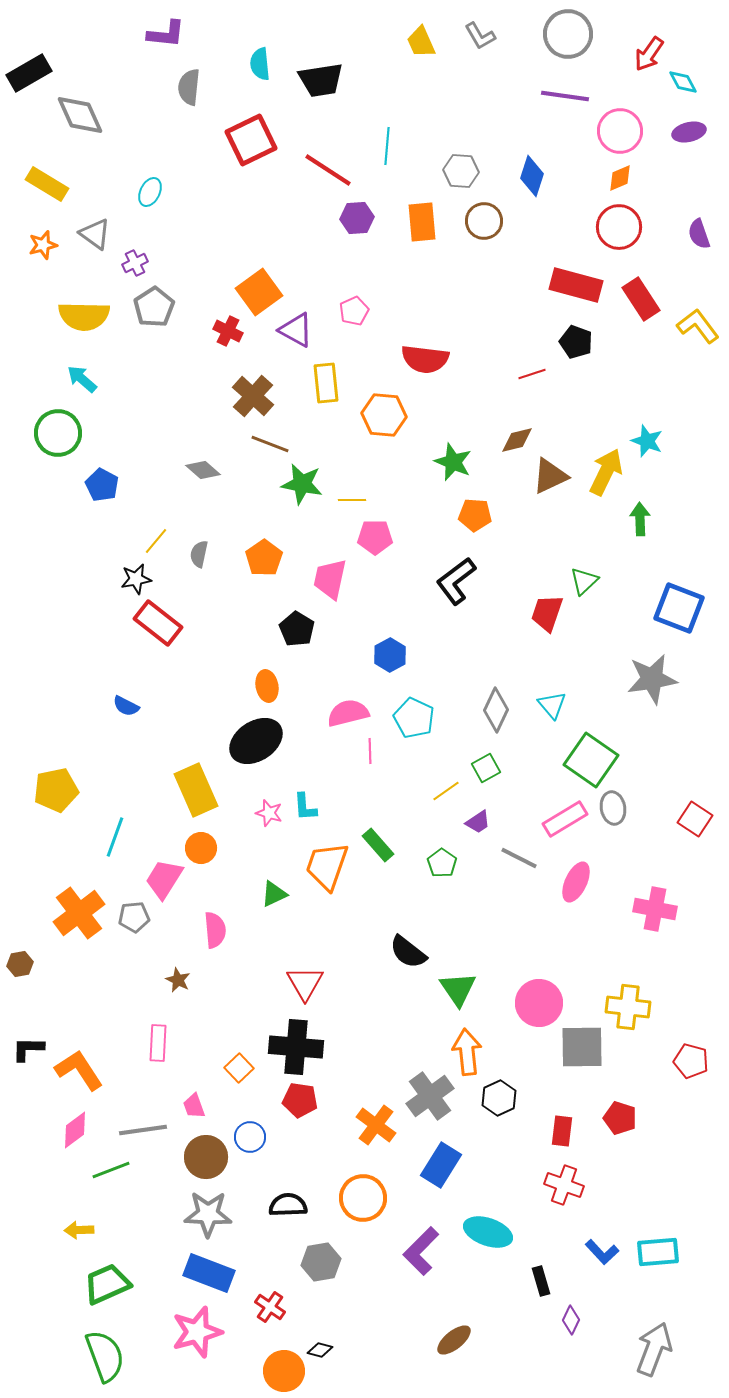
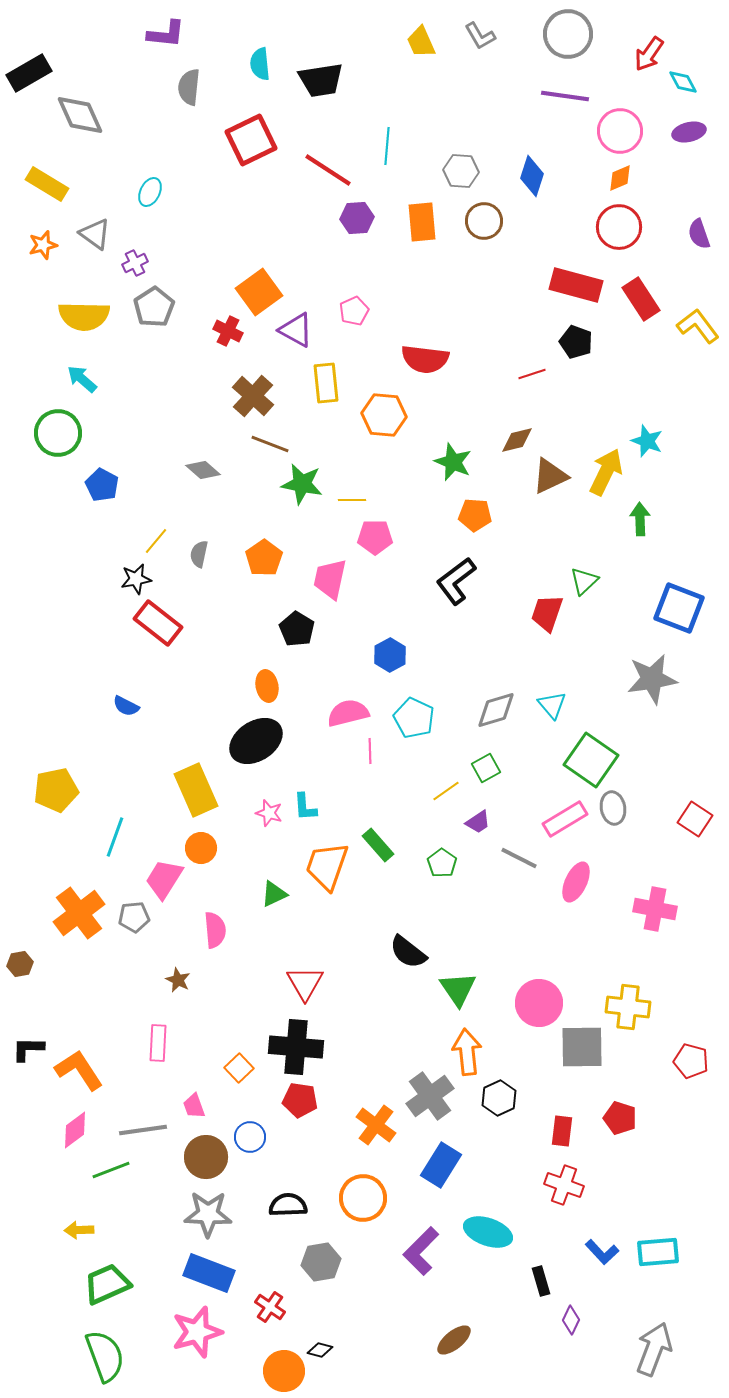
gray diamond at (496, 710): rotated 48 degrees clockwise
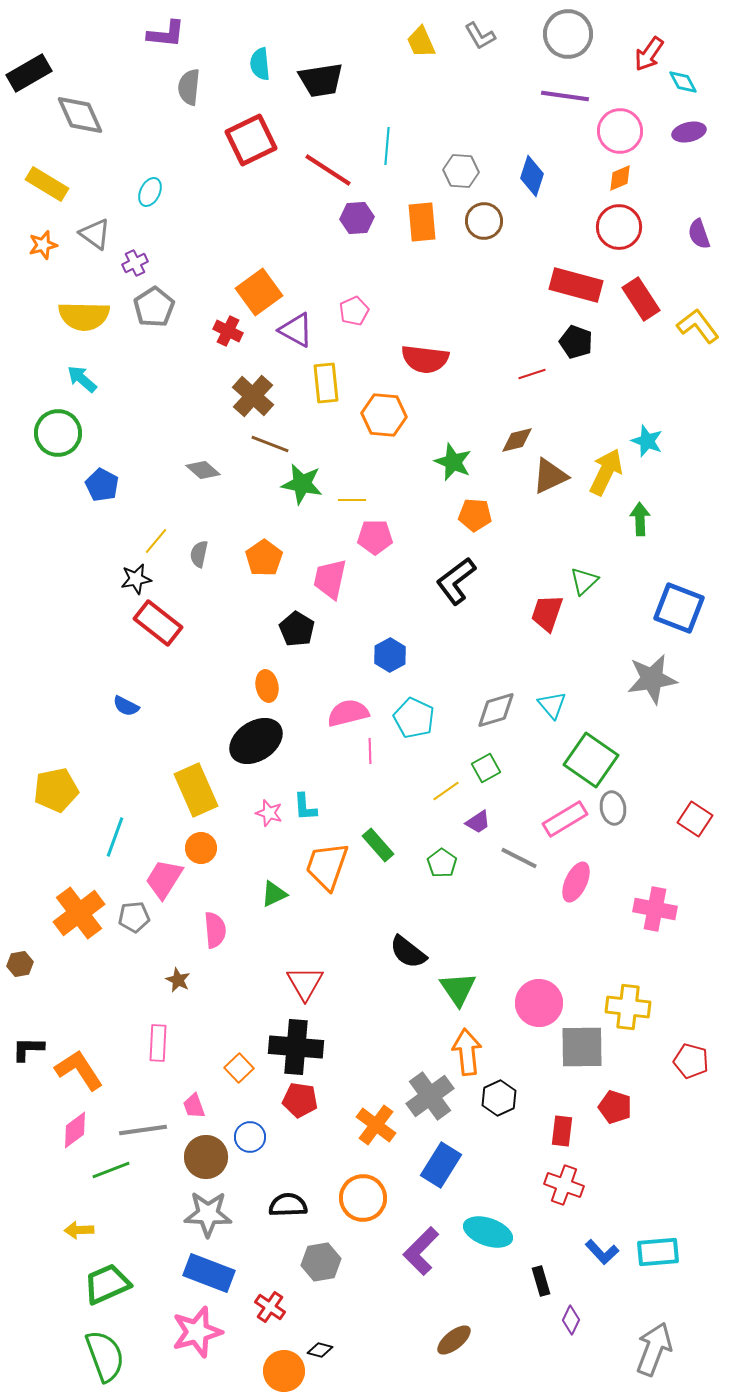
red pentagon at (620, 1118): moved 5 px left, 11 px up
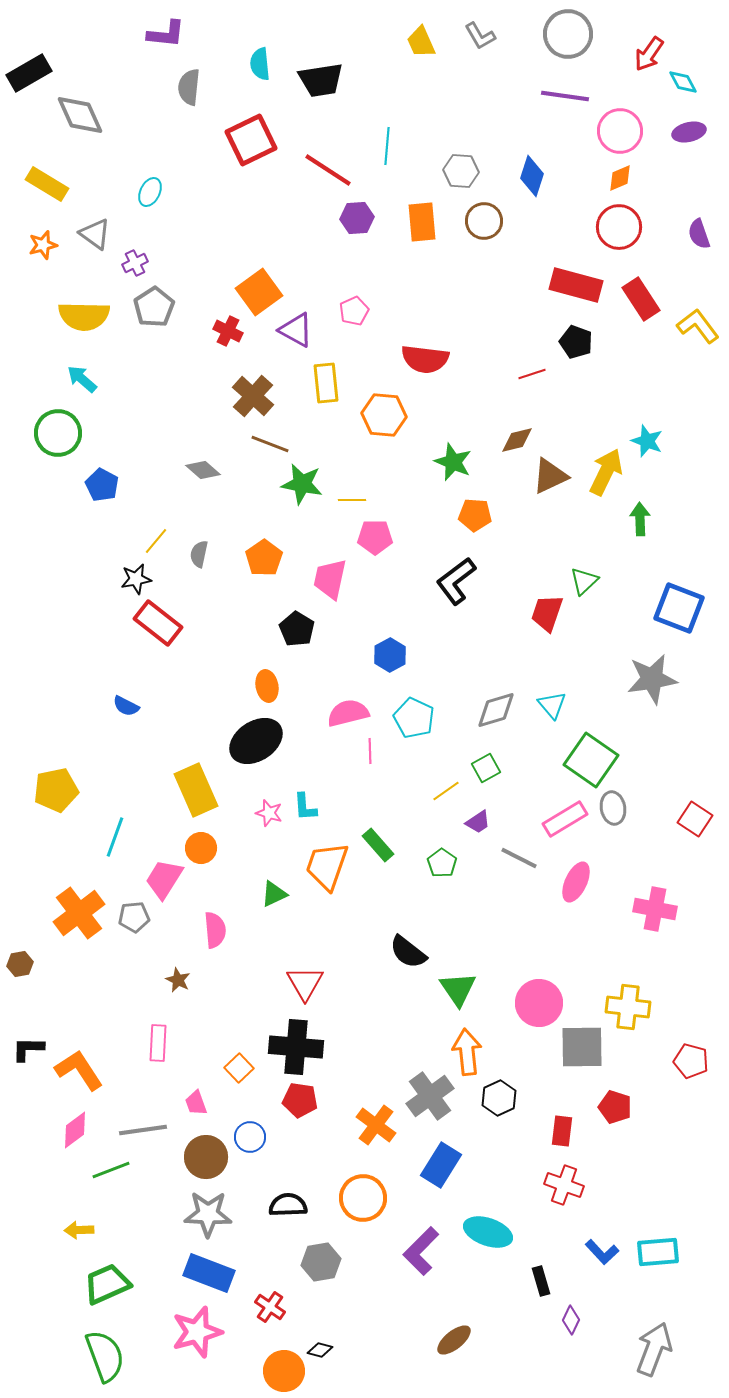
pink trapezoid at (194, 1106): moved 2 px right, 3 px up
